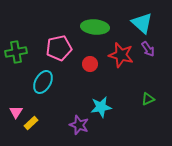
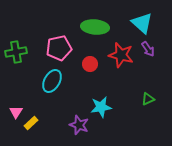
cyan ellipse: moved 9 px right, 1 px up
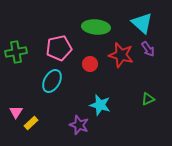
green ellipse: moved 1 px right
cyan star: moved 1 px left, 2 px up; rotated 25 degrees clockwise
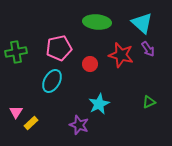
green ellipse: moved 1 px right, 5 px up
green triangle: moved 1 px right, 3 px down
cyan star: moved 1 px left, 1 px up; rotated 30 degrees clockwise
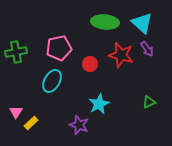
green ellipse: moved 8 px right
purple arrow: moved 1 px left
